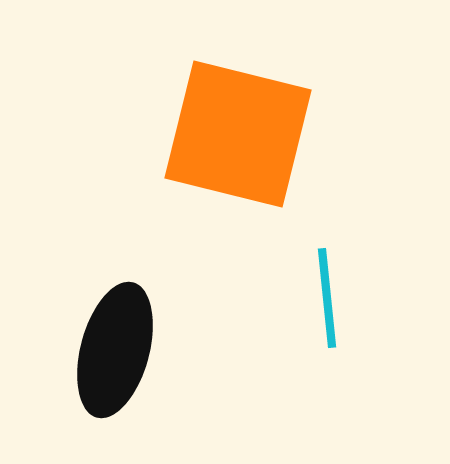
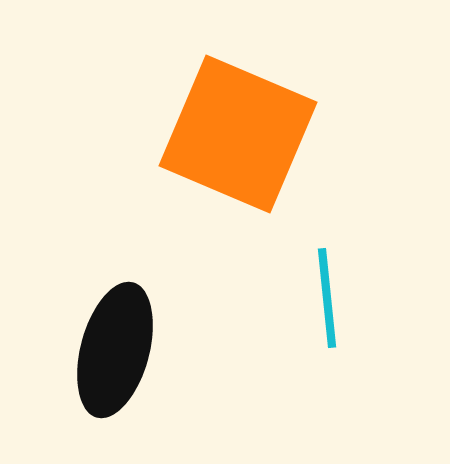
orange square: rotated 9 degrees clockwise
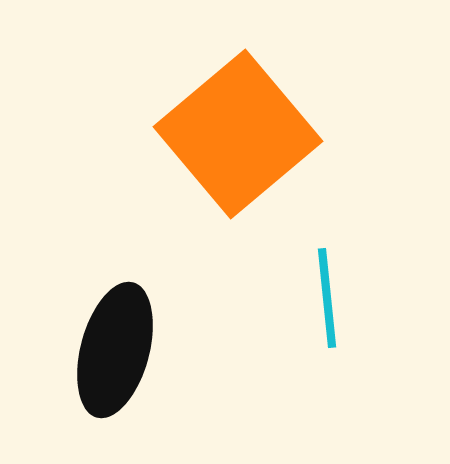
orange square: rotated 27 degrees clockwise
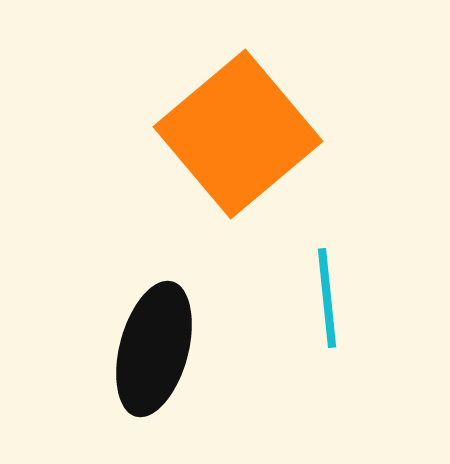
black ellipse: moved 39 px right, 1 px up
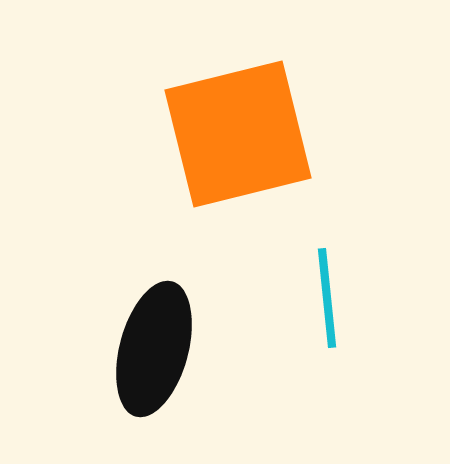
orange square: rotated 26 degrees clockwise
